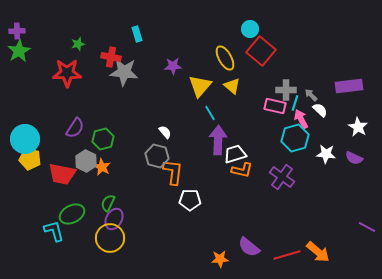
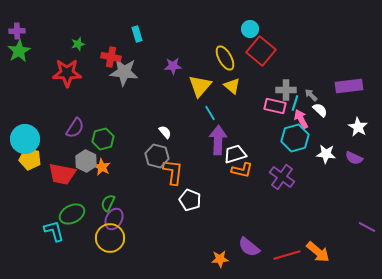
white pentagon at (190, 200): rotated 20 degrees clockwise
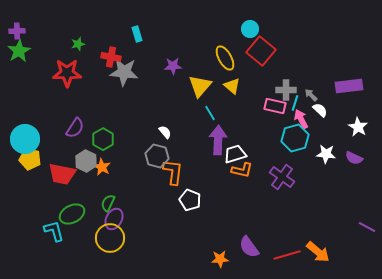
green hexagon at (103, 139): rotated 15 degrees counterclockwise
purple semicircle at (249, 247): rotated 15 degrees clockwise
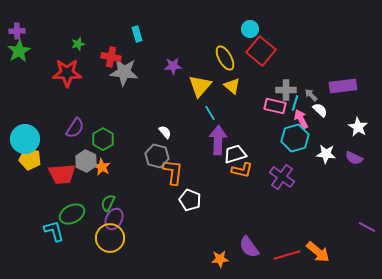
purple rectangle at (349, 86): moved 6 px left
red trapezoid at (62, 174): rotated 16 degrees counterclockwise
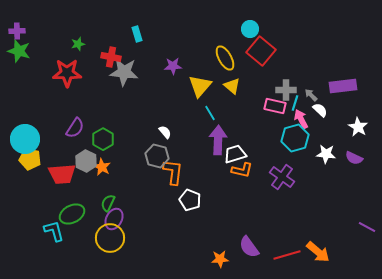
green star at (19, 51): rotated 25 degrees counterclockwise
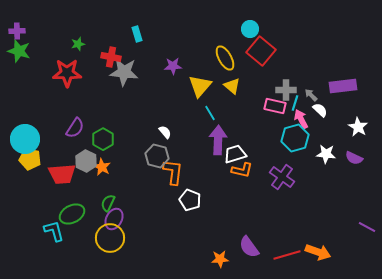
orange arrow at (318, 252): rotated 20 degrees counterclockwise
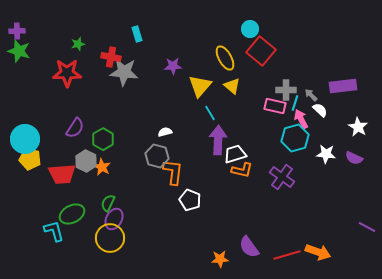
white semicircle at (165, 132): rotated 64 degrees counterclockwise
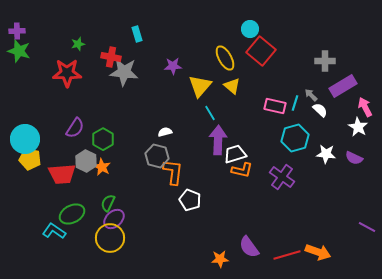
purple rectangle at (343, 86): rotated 24 degrees counterclockwise
gray cross at (286, 90): moved 39 px right, 29 px up
pink arrow at (301, 119): moved 64 px right, 12 px up
purple ellipse at (114, 219): rotated 20 degrees clockwise
cyan L-shape at (54, 231): rotated 40 degrees counterclockwise
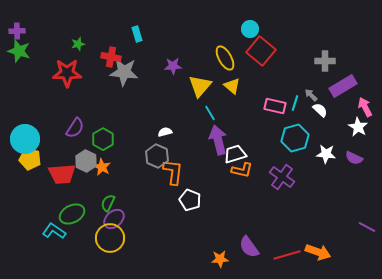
purple arrow at (218, 140): rotated 16 degrees counterclockwise
gray hexagon at (157, 156): rotated 10 degrees clockwise
